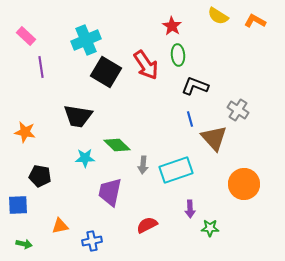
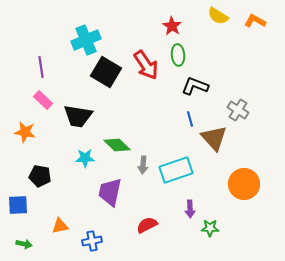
pink rectangle: moved 17 px right, 64 px down
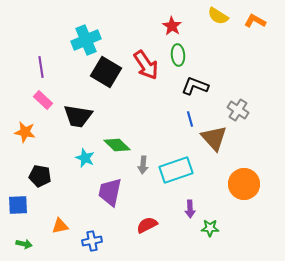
cyan star: rotated 24 degrees clockwise
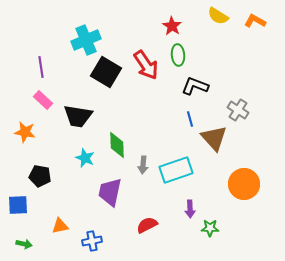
green diamond: rotated 44 degrees clockwise
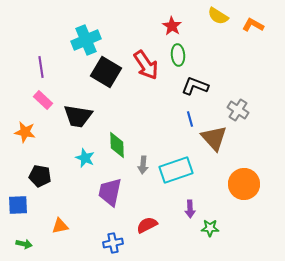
orange L-shape: moved 2 px left, 4 px down
blue cross: moved 21 px right, 2 px down
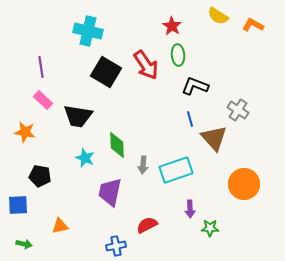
cyan cross: moved 2 px right, 9 px up; rotated 36 degrees clockwise
blue cross: moved 3 px right, 3 px down
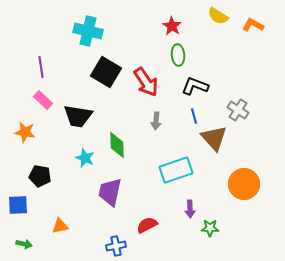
red arrow: moved 17 px down
blue line: moved 4 px right, 3 px up
gray arrow: moved 13 px right, 44 px up
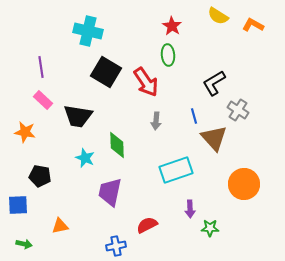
green ellipse: moved 10 px left
black L-shape: moved 19 px right, 3 px up; rotated 52 degrees counterclockwise
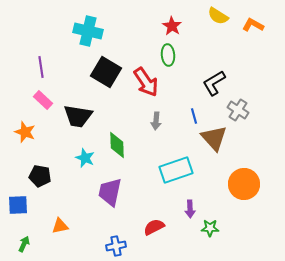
orange star: rotated 10 degrees clockwise
red semicircle: moved 7 px right, 2 px down
green arrow: rotated 77 degrees counterclockwise
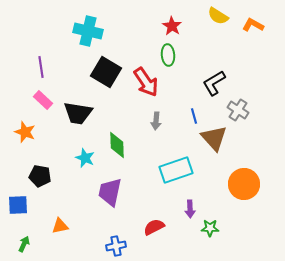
black trapezoid: moved 3 px up
